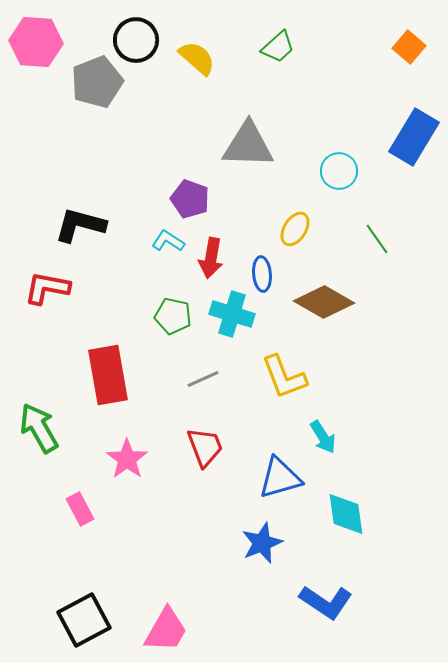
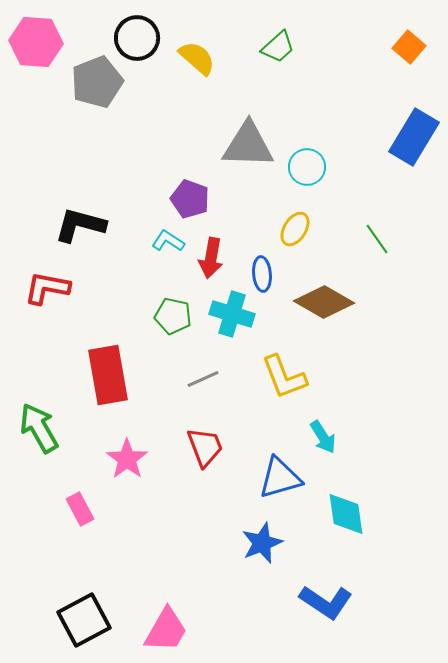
black circle: moved 1 px right, 2 px up
cyan circle: moved 32 px left, 4 px up
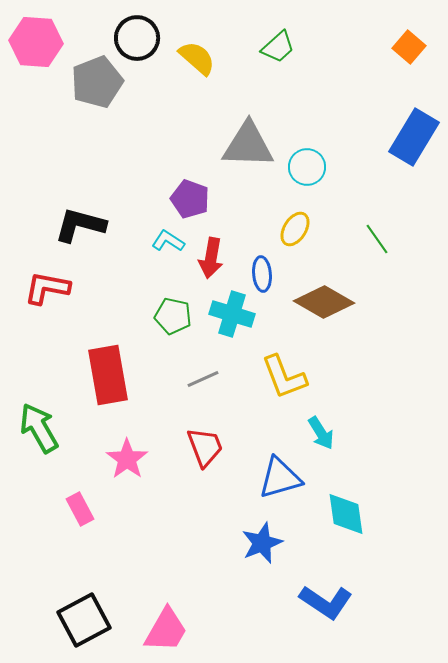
cyan arrow: moved 2 px left, 4 px up
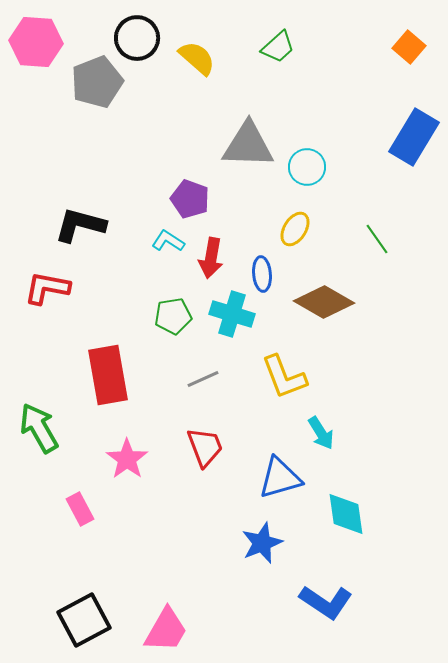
green pentagon: rotated 21 degrees counterclockwise
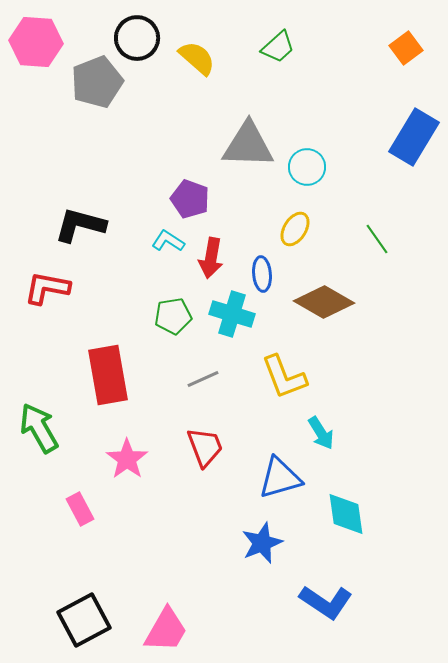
orange square: moved 3 px left, 1 px down; rotated 12 degrees clockwise
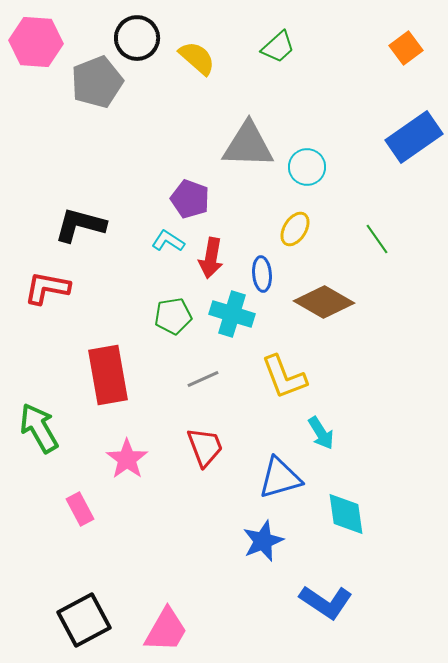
blue rectangle: rotated 24 degrees clockwise
blue star: moved 1 px right, 2 px up
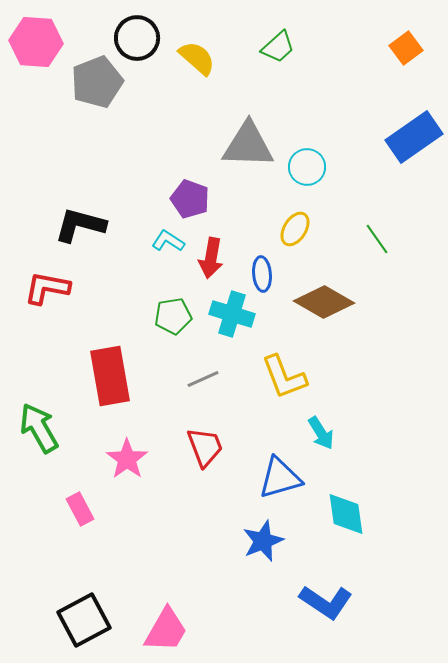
red rectangle: moved 2 px right, 1 px down
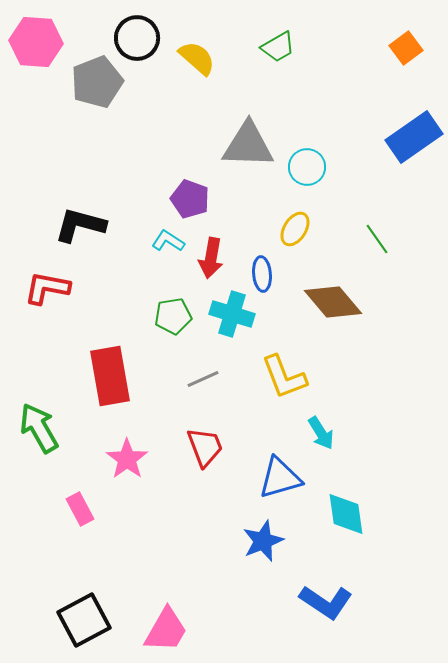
green trapezoid: rotated 12 degrees clockwise
brown diamond: moved 9 px right; rotated 20 degrees clockwise
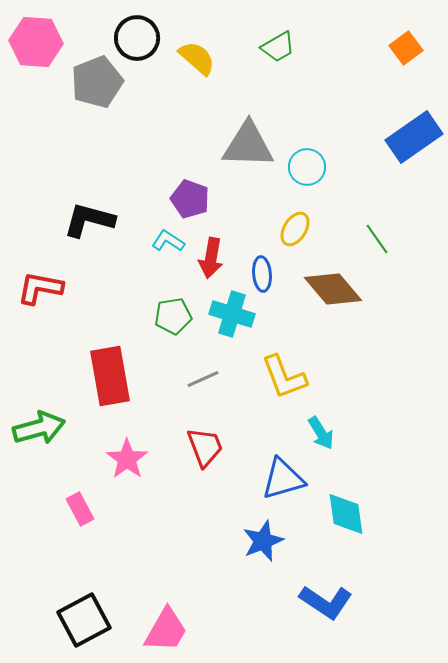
black L-shape: moved 9 px right, 5 px up
red L-shape: moved 7 px left
brown diamond: moved 13 px up
green arrow: rotated 105 degrees clockwise
blue triangle: moved 3 px right, 1 px down
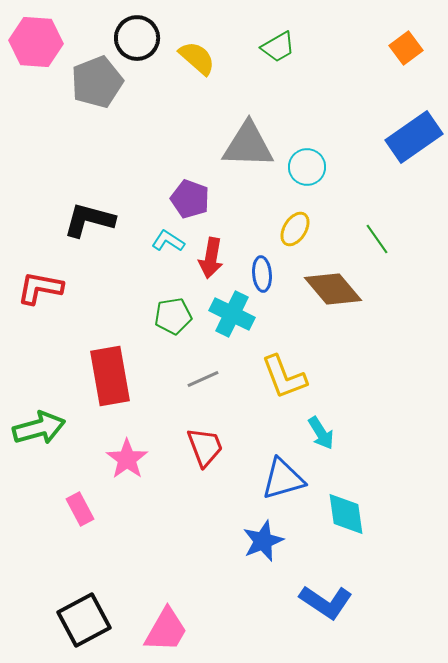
cyan cross: rotated 9 degrees clockwise
